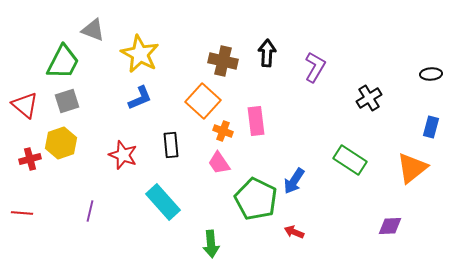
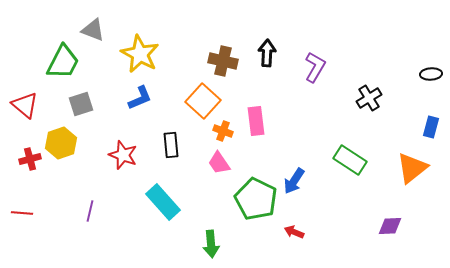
gray square: moved 14 px right, 3 px down
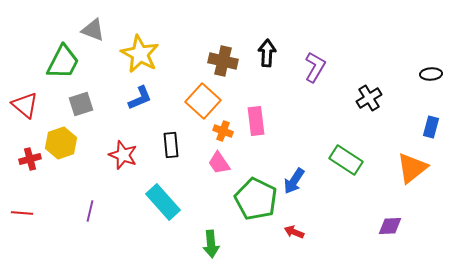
green rectangle: moved 4 px left
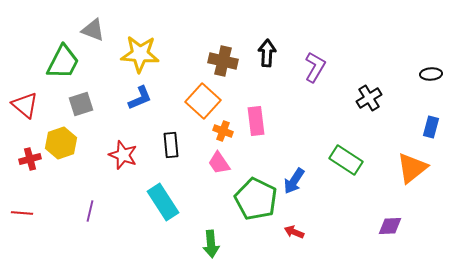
yellow star: rotated 24 degrees counterclockwise
cyan rectangle: rotated 9 degrees clockwise
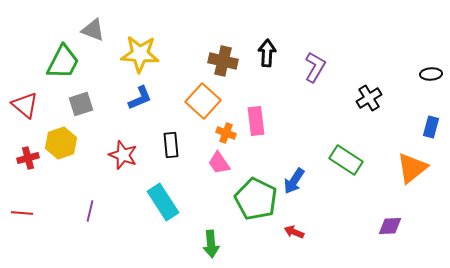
orange cross: moved 3 px right, 2 px down
red cross: moved 2 px left, 1 px up
